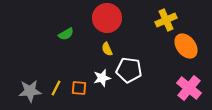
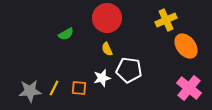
yellow line: moved 2 px left
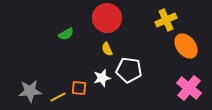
yellow line: moved 4 px right, 9 px down; rotated 35 degrees clockwise
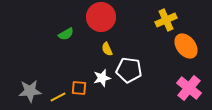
red circle: moved 6 px left, 1 px up
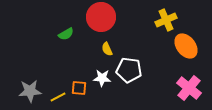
white star: rotated 18 degrees clockwise
